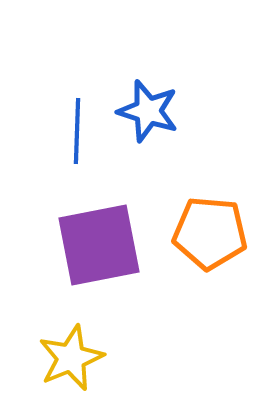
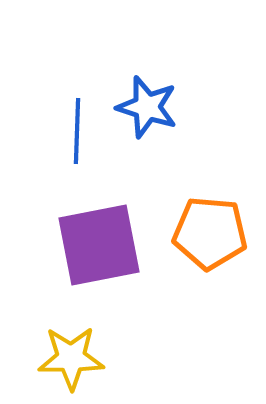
blue star: moved 1 px left, 4 px up
yellow star: rotated 22 degrees clockwise
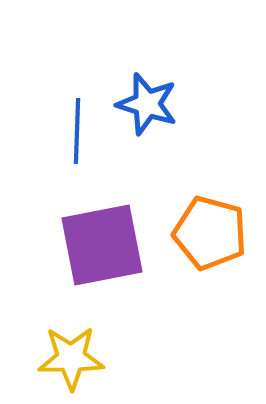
blue star: moved 3 px up
orange pentagon: rotated 10 degrees clockwise
purple square: moved 3 px right
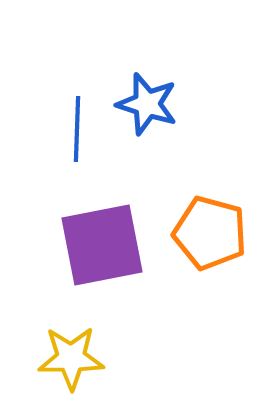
blue line: moved 2 px up
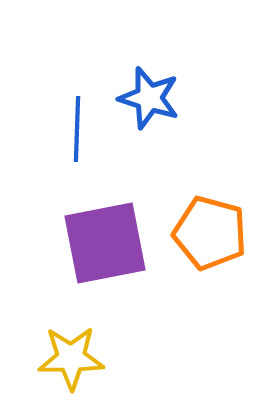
blue star: moved 2 px right, 6 px up
purple square: moved 3 px right, 2 px up
